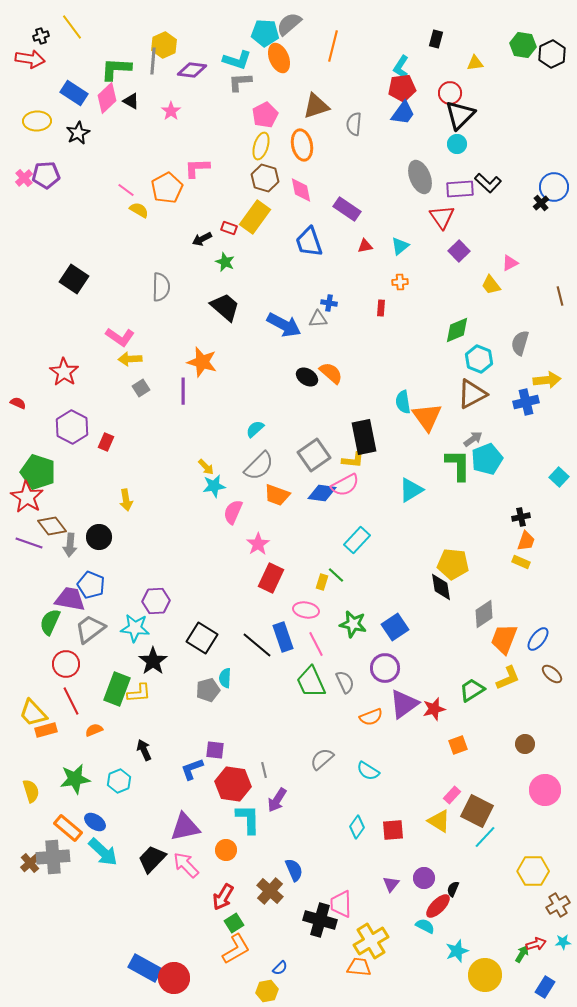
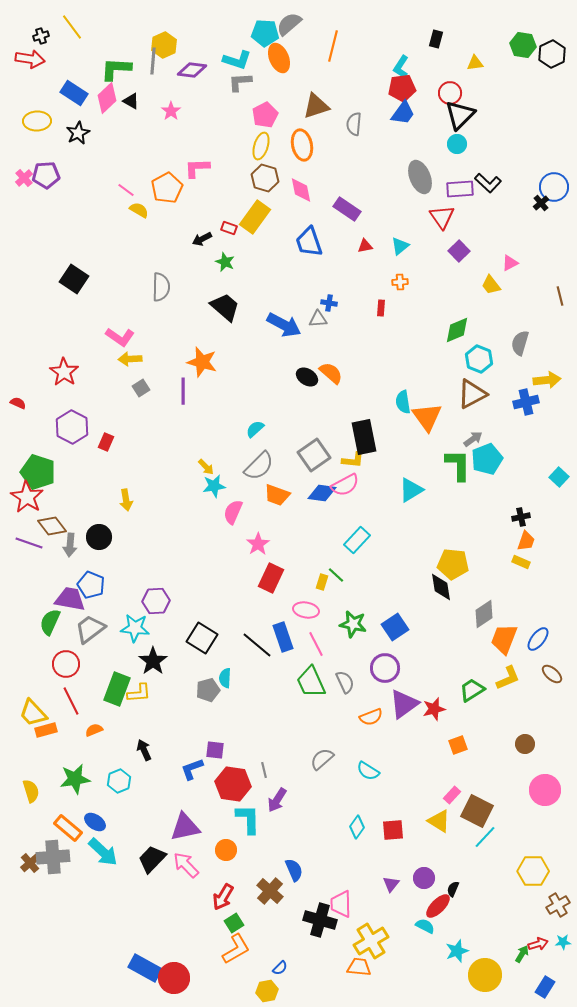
red arrow at (536, 944): moved 2 px right
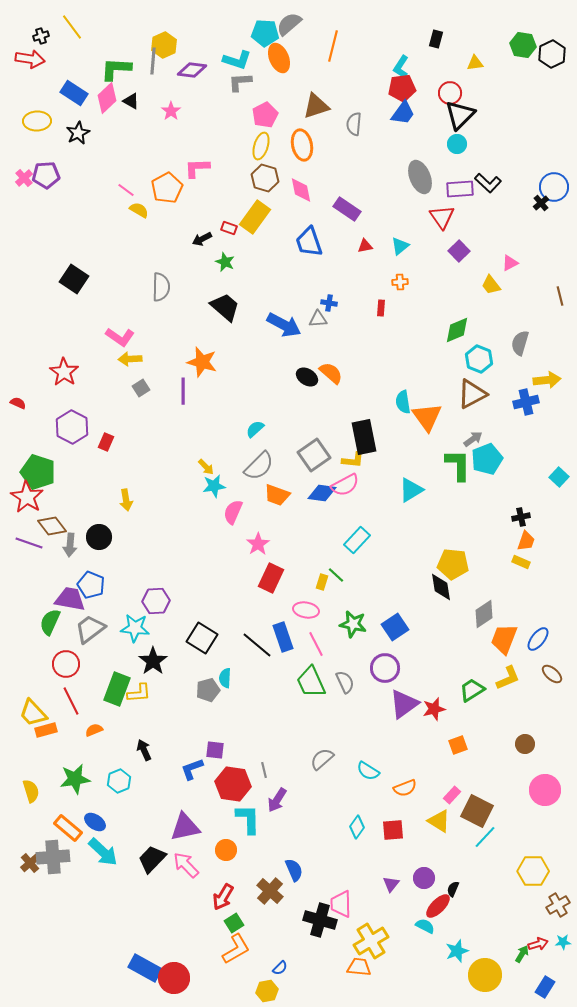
orange semicircle at (371, 717): moved 34 px right, 71 px down
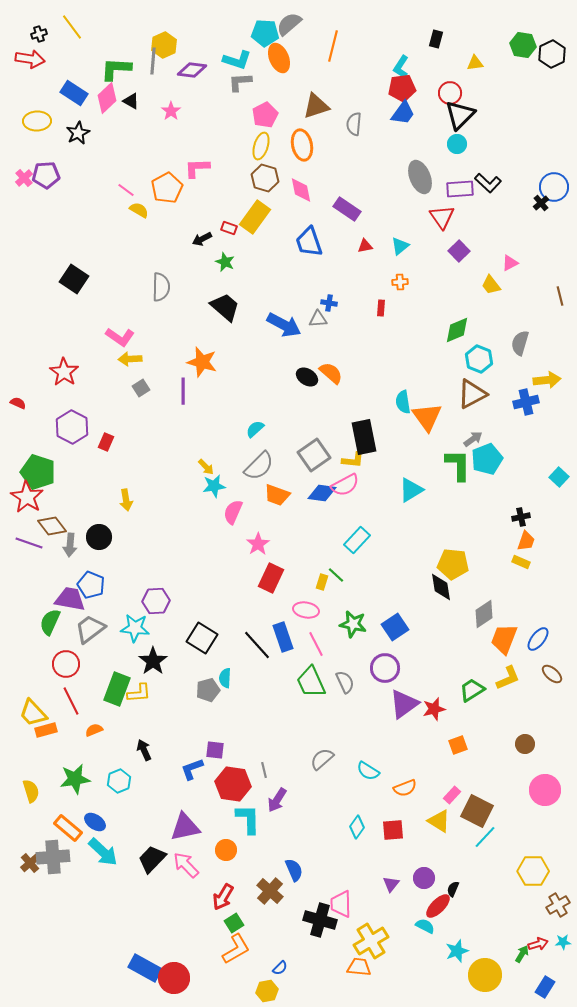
black cross at (41, 36): moved 2 px left, 2 px up
black line at (257, 645): rotated 8 degrees clockwise
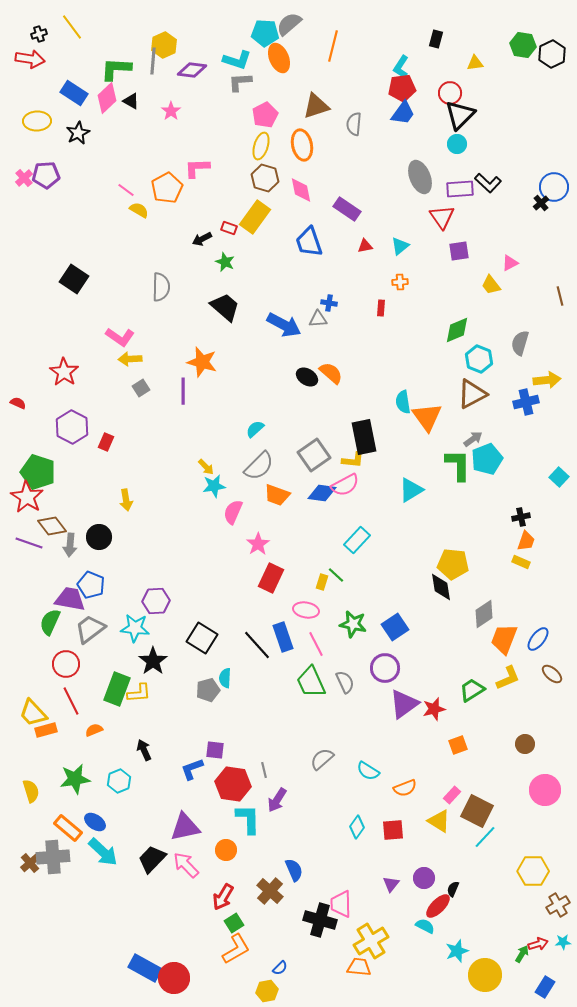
purple square at (459, 251): rotated 35 degrees clockwise
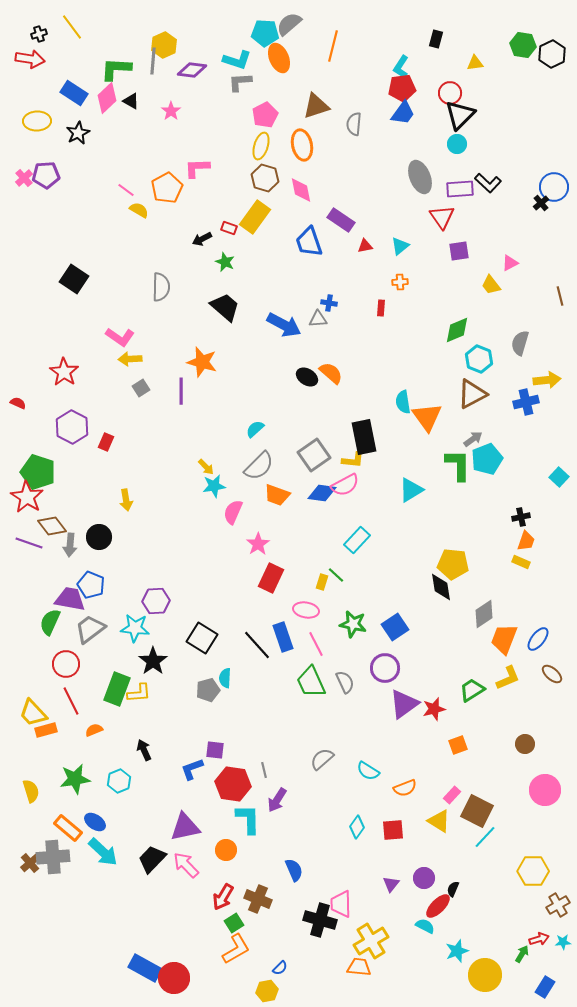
purple rectangle at (347, 209): moved 6 px left, 11 px down
purple line at (183, 391): moved 2 px left
brown cross at (270, 891): moved 12 px left, 8 px down; rotated 20 degrees counterclockwise
red arrow at (538, 944): moved 1 px right, 5 px up
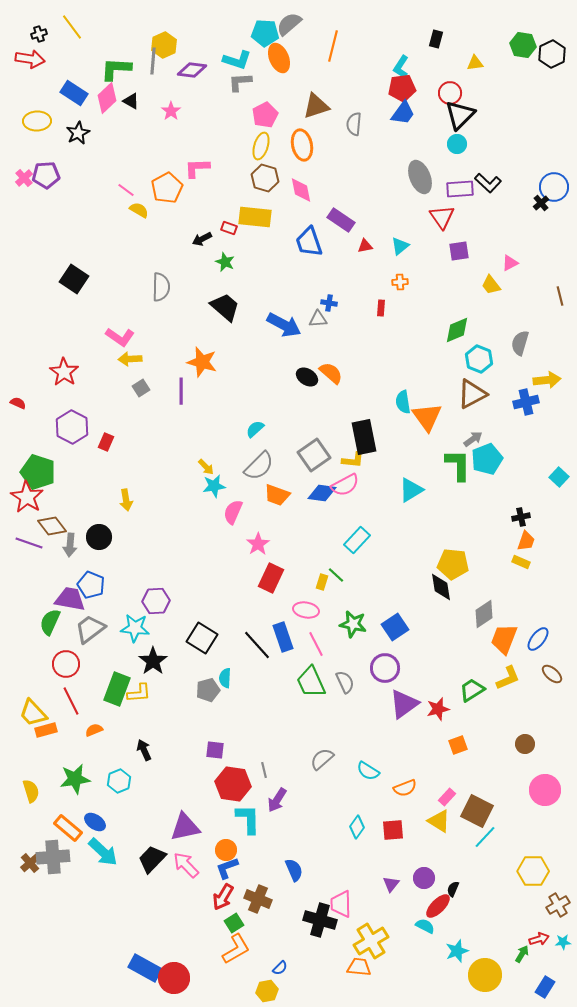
yellow rectangle at (255, 217): rotated 60 degrees clockwise
red star at (434, 709): moved 4 px right
blue L-shape at (192, 769): moved 35 px right, 99 px down
pink rectangle at (452, 795): moved 5 px left, 2 px down
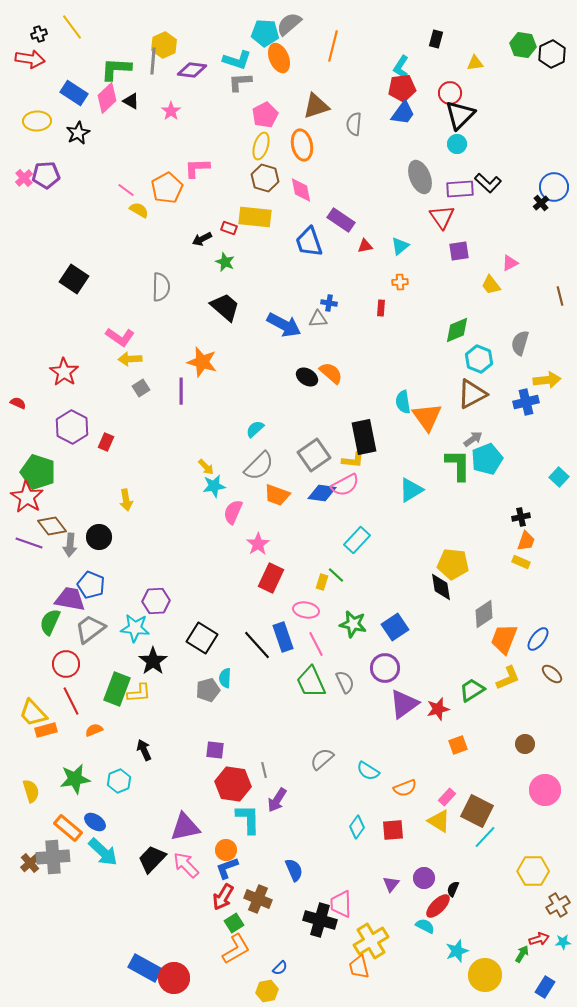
orange trapezoid at (359, 967): rotated 110 degrees counterclockwise
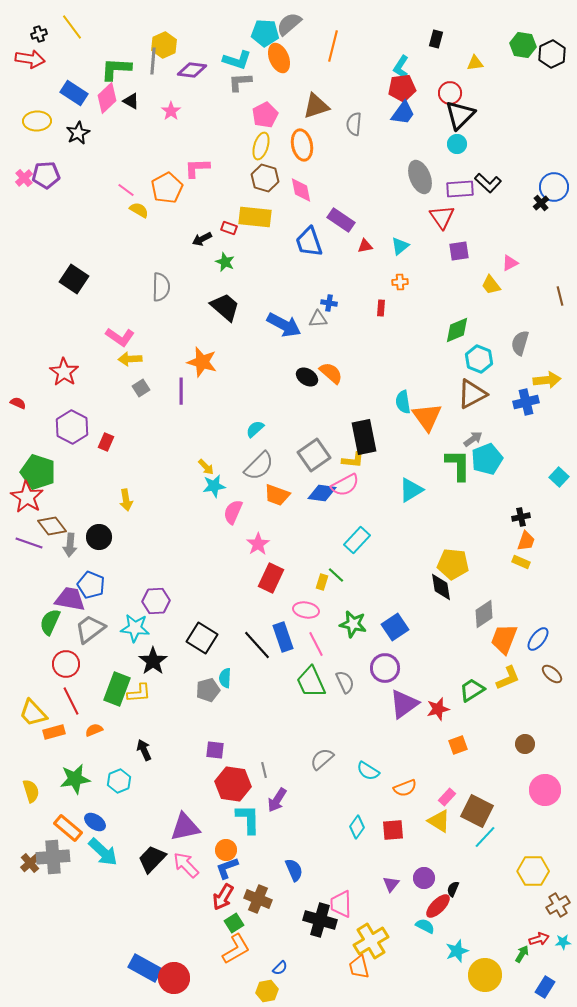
orange rectangle at (46, 730): moved 8 px right, 2 px down
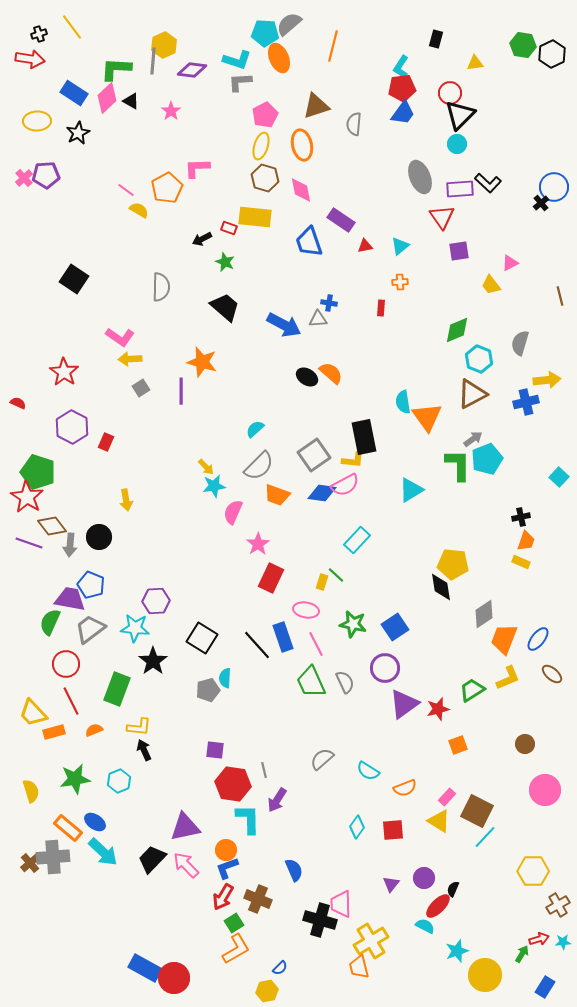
yellow L-shape at (139, 693): moved 34 px down; rotated 10 degrees clockwise
